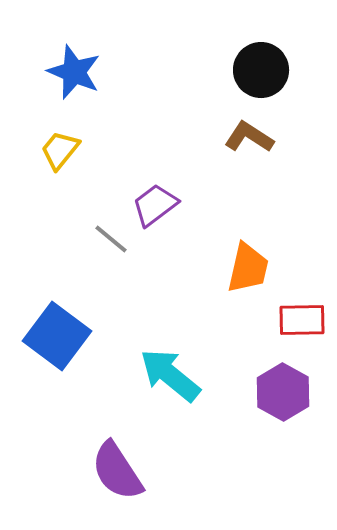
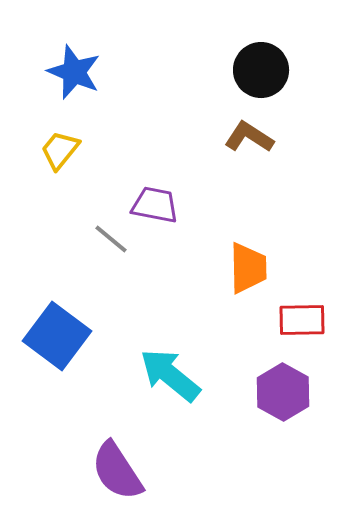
purple trapezoid: rotated 48 degrees clockwise
orange trapezoid: rotated 14 degrees counterclockwise
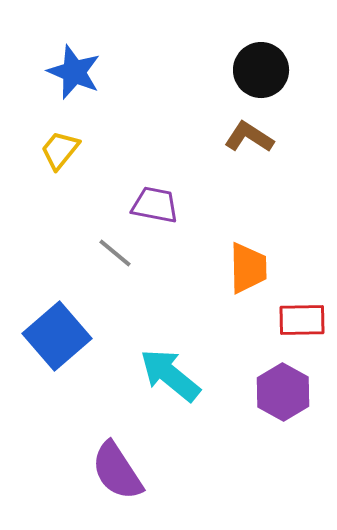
gray line: moved 4 px right, 14 px down
blue square: rotated 12 degrees clockwise
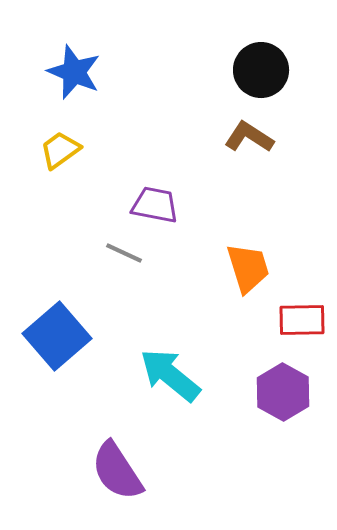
yellow trapezoid: rotated 15 degrees clockwise
gray line: moved 9 px right; rotated 15 degrees counterclockwise
orange trapezoid: rotated 16 degrees counterclockwise
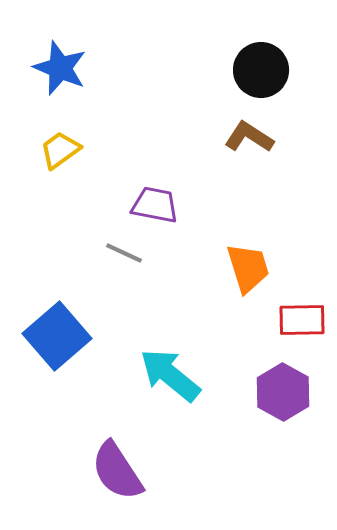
blue star: moved 14 px left, 4 px up
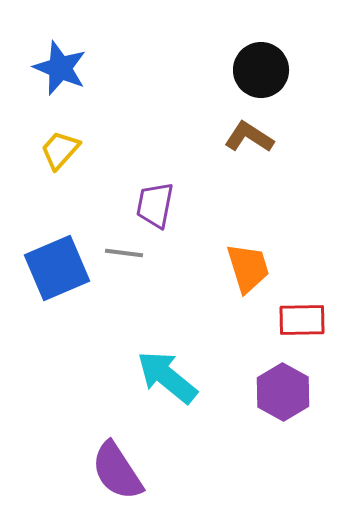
yellow trapezoid: rotated 12 degrees counterclockwise
purple trapezoid: rotated 90 degrees counterclockwise
gray line: rotated 18 degrees counterclockwise
blue square: moved 68 px up; rotated 18 degrees clockwise
cyan arrow: moved 3 px left, 2 px down
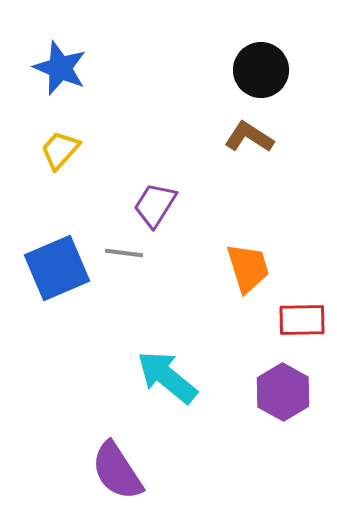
purple trapezoid: rotated 21 degrees clockwise
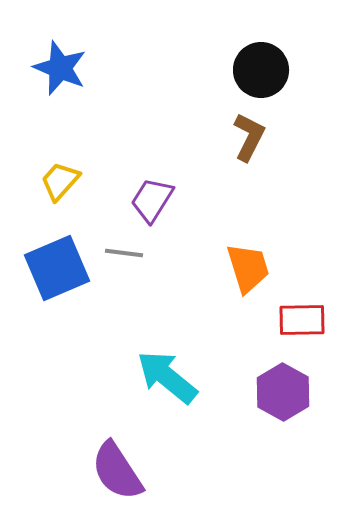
brown L-shape: rotated 84 degrees clockwise
yellow trapezoid: moved 31 px down
purple trapezoid: moved 3 px left, 5 px up
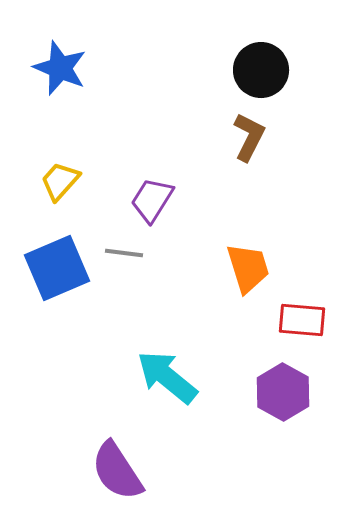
red rectangle: rotated 6 degrees clockwise
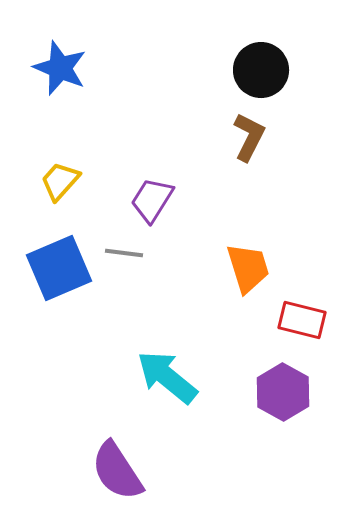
blue square: moved 2 px right
red rectangle: rotated 9 degrees clockwise
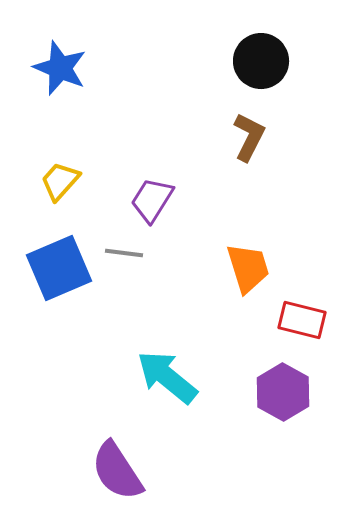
black circle: moved 9 px up
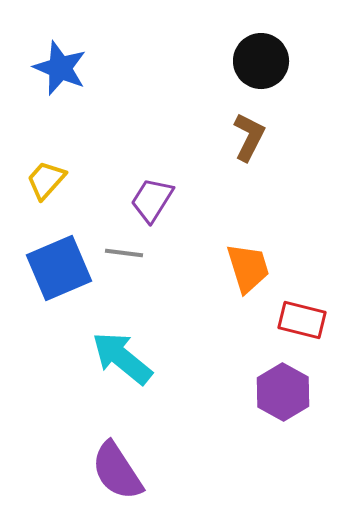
yellow trapezoid: moved 14 px left, 1 px up
cyan arrow: moved 45 px left, 19 px up
